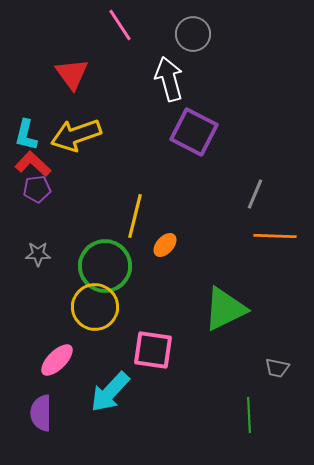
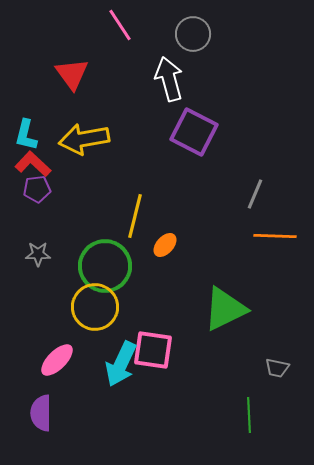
yellow arrow: moved 8 px right, 4 px down; rotated 9 degrees clockwise
cyan arrow: moved 11 px right, 28 px up; rotated 18 degrees counterclockwise
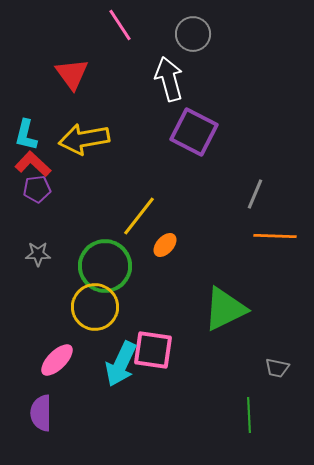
yellow line: moved 4 px right; rotated 24 degrees clockwise
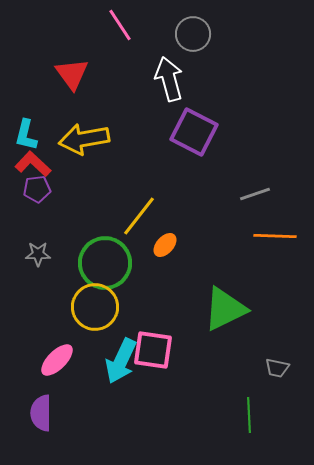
gray line: rotated 48 degrees clockwise
green circle: moved 3 px up
cyan arrow: moved 3 px up
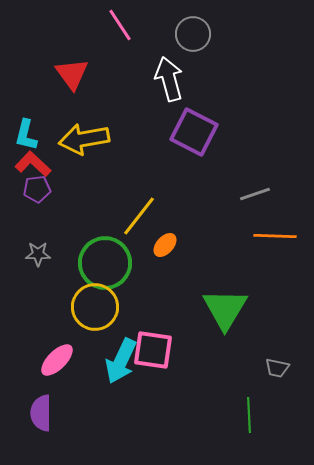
green triangle: rotated 33 degrees counterclockwise
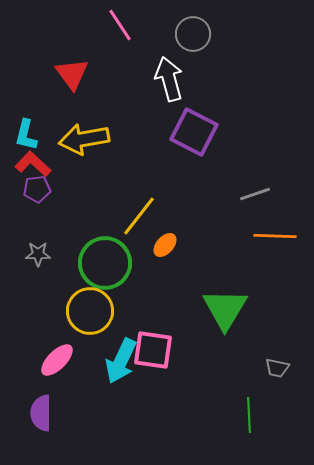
yellow circle: moved 5 px left, 4 px down
